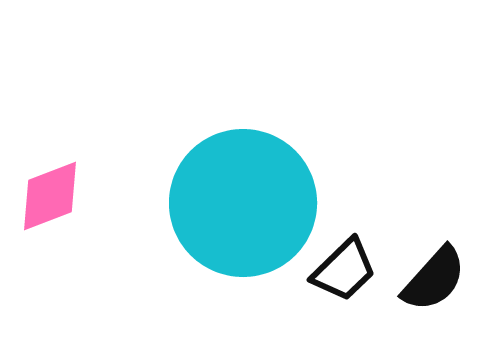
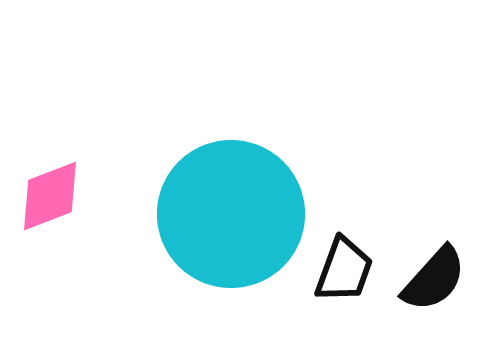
cyan circle: moved 12 px left, 11 px down
black trapezoid: rotated 26 degrees counterclockwise
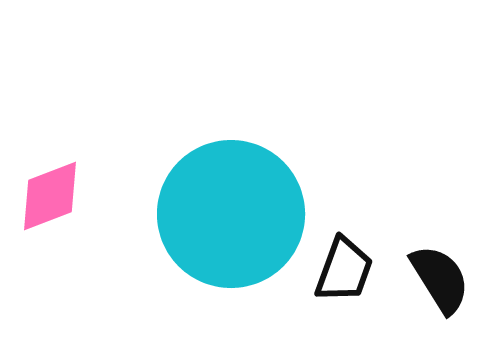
black semicircle: moved 6 px right; rotated 74 degrees counterclockwise
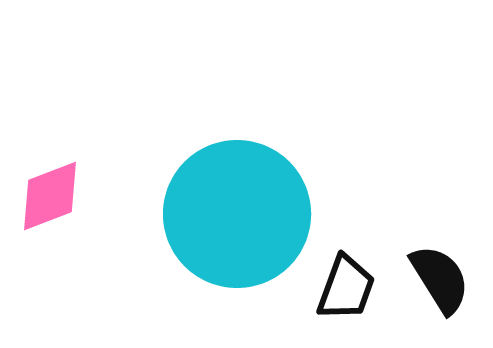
cyan circle: moved 6 px right
black trapezoid: moved 2 px right, 18 px down
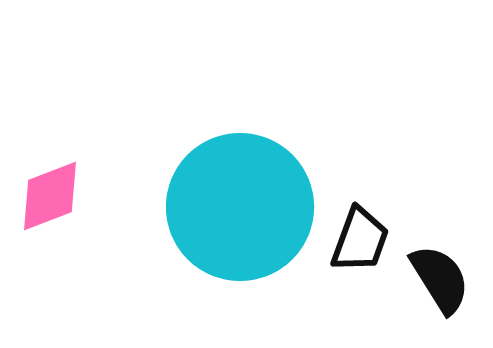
cyan circle: moved 3 px right, 7 px up
black trapezoid: moved 14 px right, 48 px up
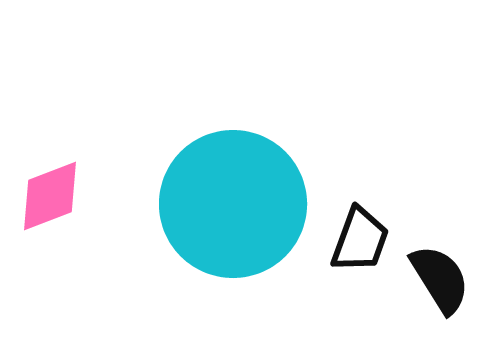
cyan circle: moved 7 px left, 3 px up
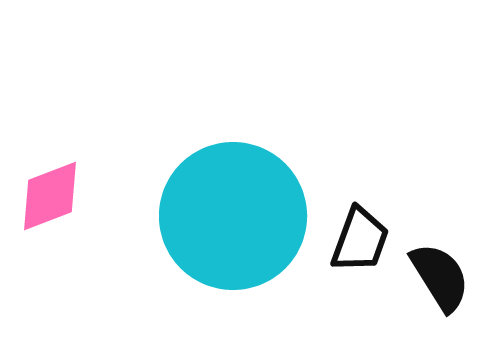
cyan circle: moved 12 px down
black semicircle: moved 2 px up
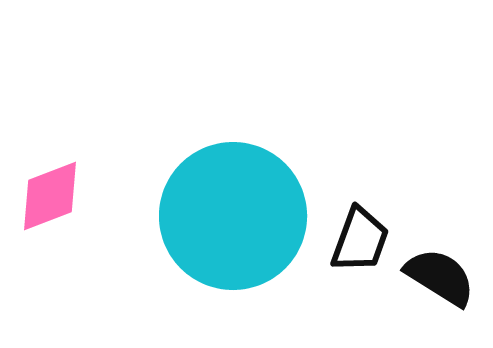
black semicircle: rotated 26 degrees counterclockwise
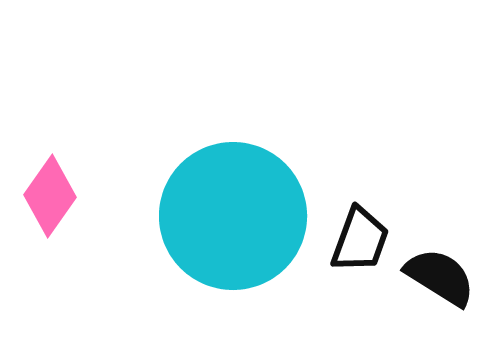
pink diamond: rotated 34 degrees counterclockwise
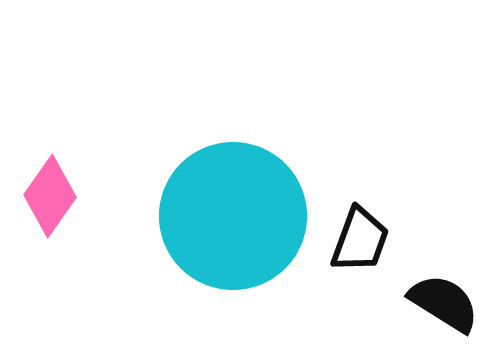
black semicircle: moved 4 px right, 26 px down
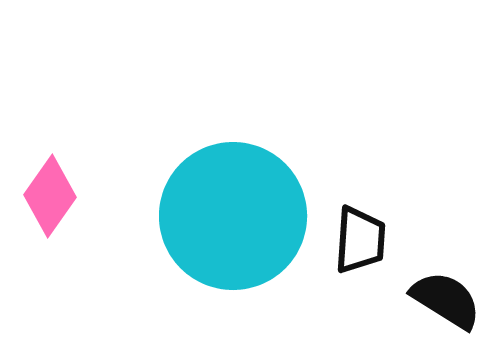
black trapezoid: rotated 16 degrees counterclockwise
black semicircle: moved 2 px right, 3 px up
